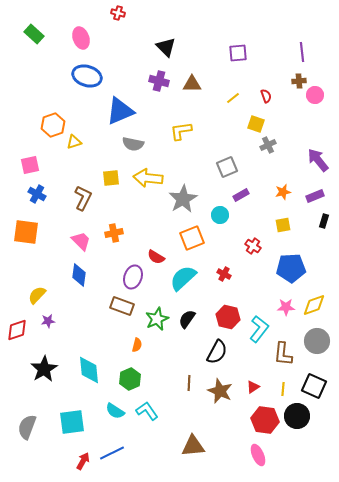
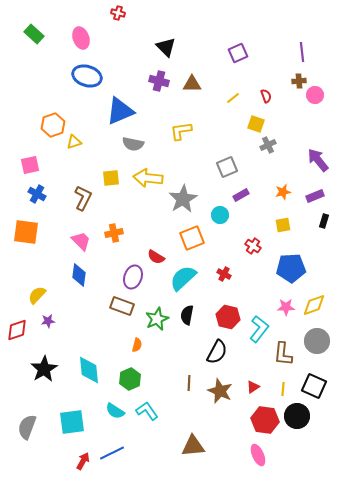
purple square at (238, 53): rotated 18 degrees counterclockwise
black semicircle at (187, 319): moved 4 px up; rotated 24 degrees counterclockwise
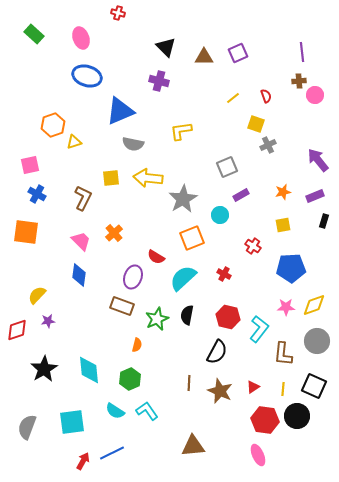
brown triangle at (192, 84): moved 12 px right, 27 px up
orange cross at (114, 233): rotated 30 degrees counterclockwise
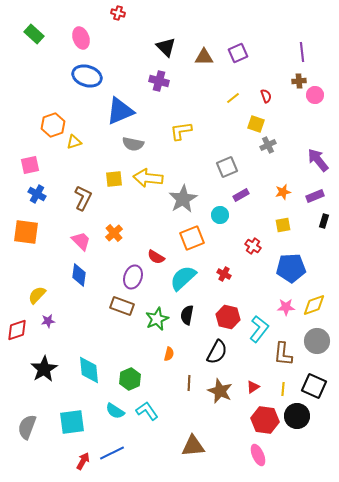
yellow square at (111, 178): moved 3 px right, 1 px down
orange semicircle at (137, 345): moved 32 px right, 9 px down
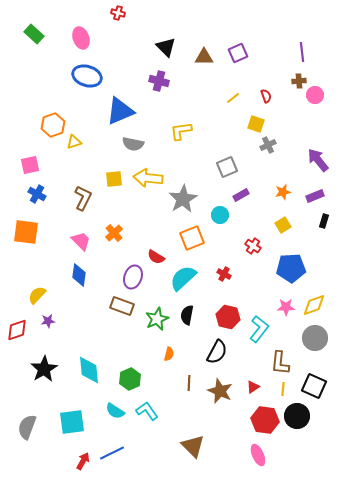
yellow square at (283, 225): rotated 21 degrees counterclockwise
gray circle at (317, 341): moved 2 px left, 3 px up
brown L-shape at (283, 354): moved 3 px left, 9 px down
brown triangle at (193, 446): rotated 50 degrees clockwise
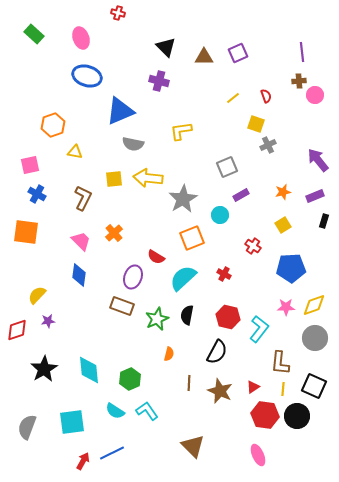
yellow triangle at (74, 142): moved 1 px right, 10 px down; rotated 28 degrees clockwise
red hexagon at (265, 420): moved 5 px up
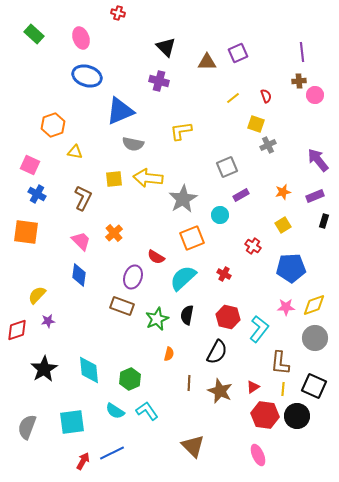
brown triangle at (204, 57): moved 3 px right, 5 px down
pink square at (30, 165): rotated 36 degrees clockwise
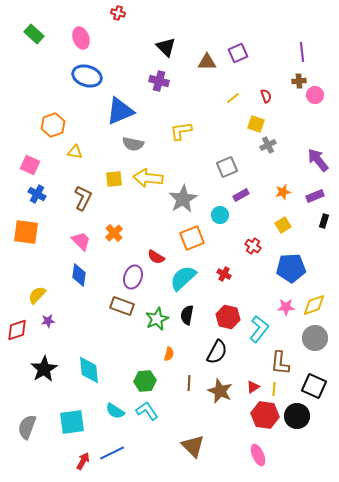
green hexagon at (130, 379): moved 15 px right, 2 px down; rotated 20 degrees clockwise
yellow line at (283, 389): moved 9 px left
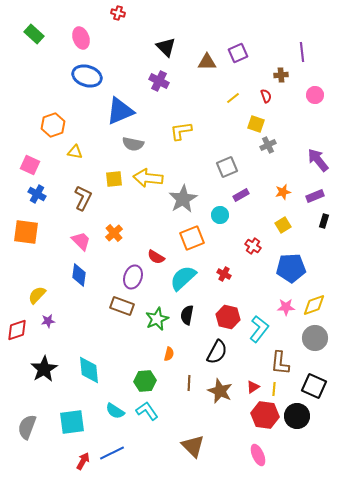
purple cross at (159, 81): rotated 12 degrees clockwise
brown cross at (299, 81): moved 18 px left, 6 px up
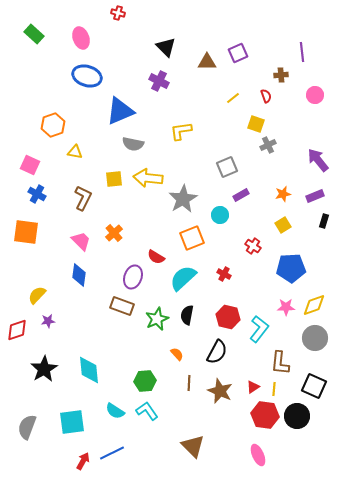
orange star at (283, 192): moved 2 px down
orange semicircle at (169, 354): moved 8 px right; rotated 56 degrees counterclockwise
